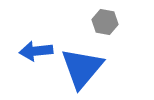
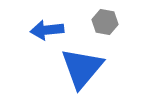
blue arrow: moved 11 px right, 21 px up
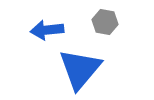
blue triangle: moved 2 px left, 1 px down
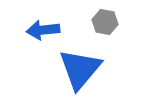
blue arrow: moved 4 px left
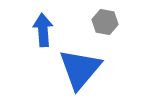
blue arrow: rotated 92 degrees clockwise
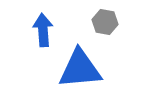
blue triangle: rotated 45 degrees clockwise
